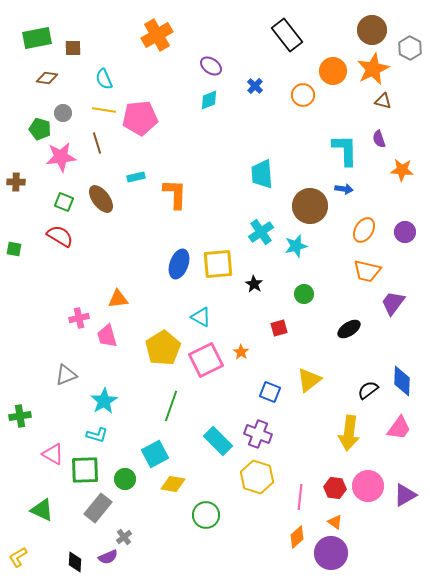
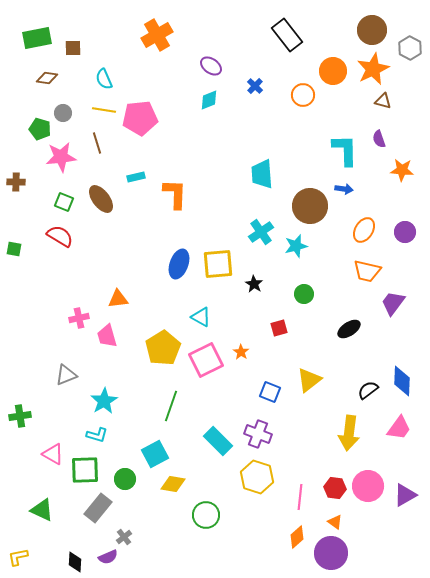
yellow L-shape at (18, 557): rotated 20 degrees clockwise
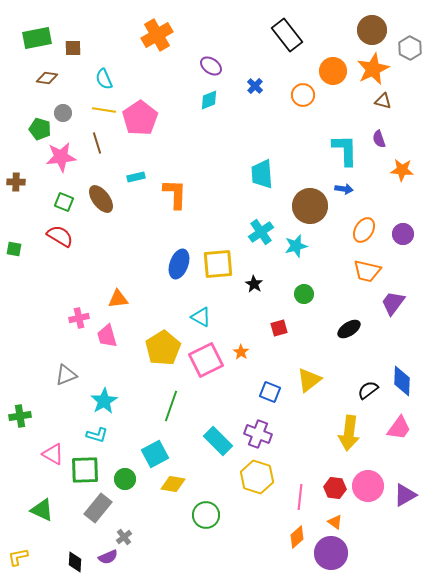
pink pentagon at (140, 118): rotated 28 degrees counterclockwise
purple circle at (405, 232): moved 2 px left, 2 px down
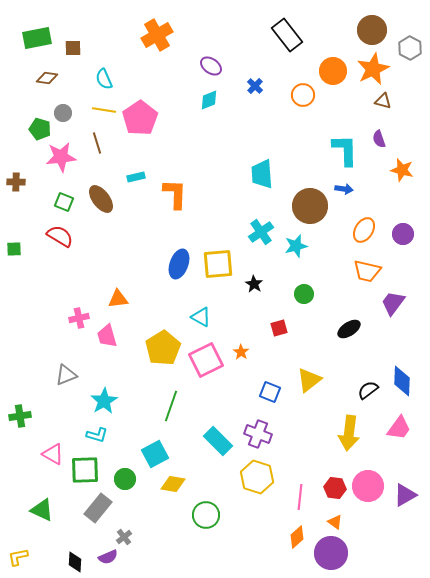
orange star at (402, 170): rotated 10 degrees clockwise
green square at (14, 249): rotated 14 degrees counterclockwise
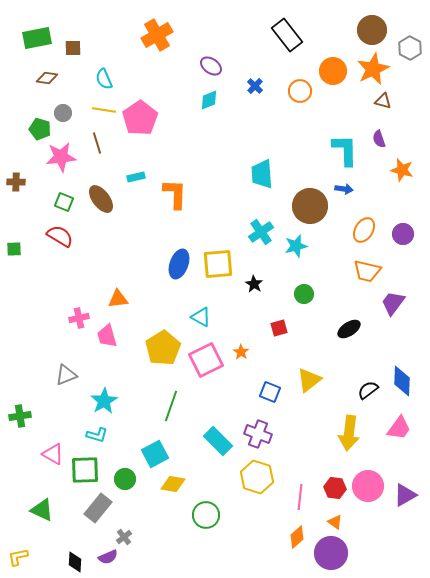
orange circle at (303, 95): moved 3 px left, 4 px up
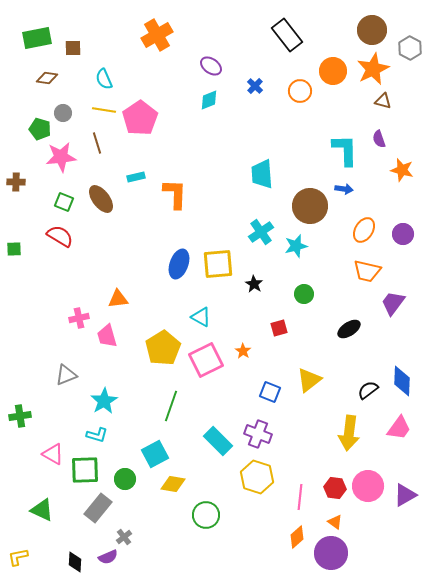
orange star at (241, 352): moved 2 px right, 1 px up
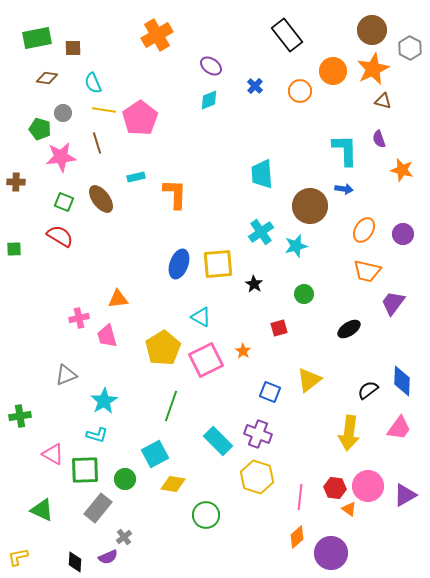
cyan semicircle at (104, 79): moved 11 px left, 4 px down
orange triangle at (335, 522): moved 14 px right, 13 px up
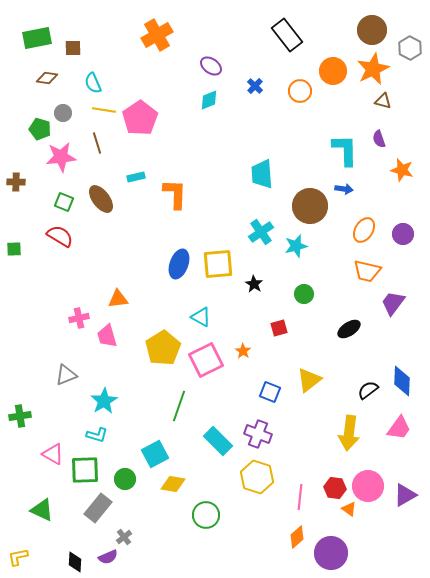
green line at (171, 406): moved 8 px right
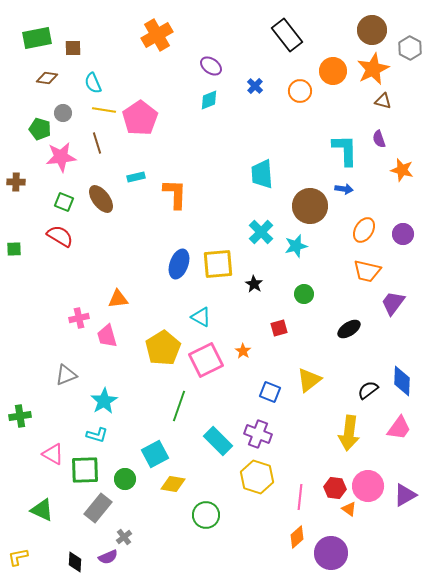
cyan cross at (261, 232): rotated 10 degrees counterclockwise
